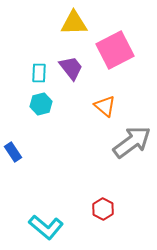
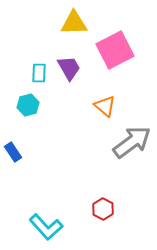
purple trapezoid: moved 2 px left; rotated 8 degrees clockwise
cyan hexagon: moved 13 px left, 1 px down
cyan L-shape: rotated 8 degrees clockwise
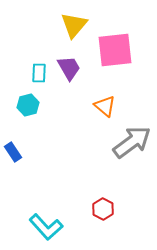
yellow triangle: moved 2 px down; rotated 48 degrees counterclockwise
pink square: rotated 21 degrees clockwise
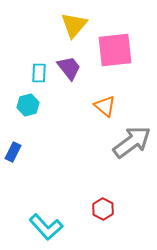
purple trapezoid: rotated 8 degrees counterclockwise
blue rectangle: rotated 60 degrees clockwise
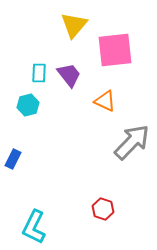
purple trapezoid: moved 7 px down
orange triangle: moved 5 px up; rotated 15 degrees counterclockwise
gray arrow: rotated 9 degrees counterclockwise
blue rectangle: moved 7 px down
red hexagon: rotated 10 degrees counterclockwise
cyan L-shape: moved 12 px left; rotated 68 degrees clockwise
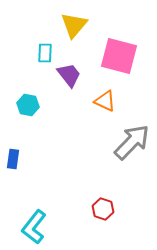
pink square: moved 4 px right, 6 px down; rotated 21 degrees clockwise
cyan rectangle: moved 6 px right, 20 px up
cyan hexagon: rotated 25 degrees clockwise
blue rectangle: rotated 18 degrees counterclockwise
cyan L-shape: rotated 12 degrees clockwise
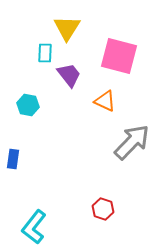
yellow triangle: moved 7 px left, 3 px down; rotated 8 degrees counterclockwise
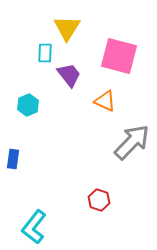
cyan hexagon: rotated 25 degrees clockwise
red hexagon: moved 4 px left, 9 px up
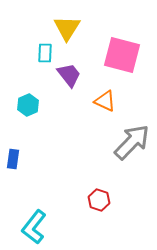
pink square: moved 3 px right, 1 px up
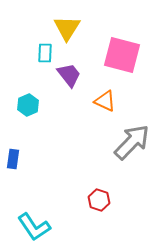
cyan L-shape: rotated 72 degrees counterclockwise
